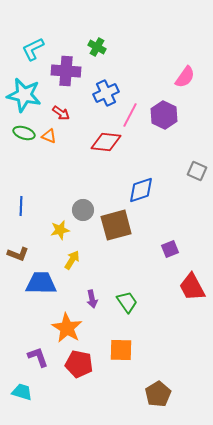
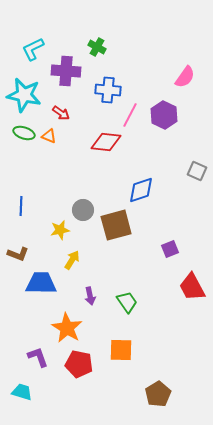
blue cross: moved 2 px right, 3 px up; rotated 30 degrees clockwise
purple arrow: moved 2 px left, 3 px up
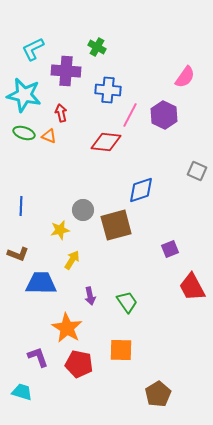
red arrow: rotated 138 degrees counterclockwise
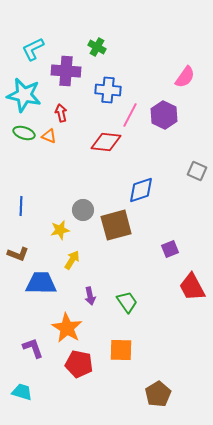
purple L-shape: moved 5 px left, 9 px up
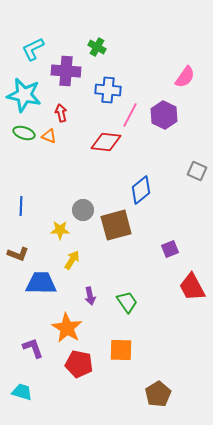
blue diamond: rotated 20 degrees counterclockwise
yellow star: rotated 12 degrees clockwise
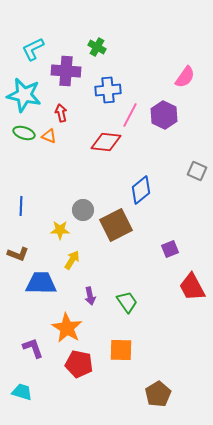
blue cross: rotated 10 degrees counterclockwise
brown square: rotated 12 degrees counterclockwise
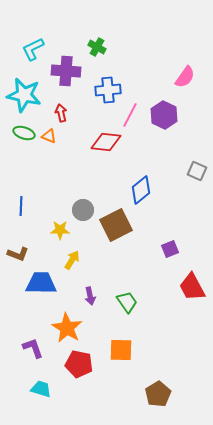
cyan trapezoid: moved 19 px right, 3 px up
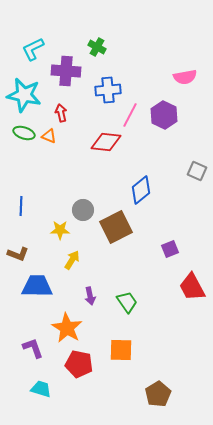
pink semicircle: rotated 45 degrees clockwise
brown square: moved 2 px down
blue trapezoid: moved 4 px left, 3 px down
